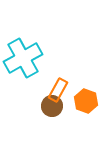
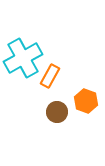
orange rectangle: moved 8 px left, 14 px up
brown circle: moved 5 px right, 6 px down
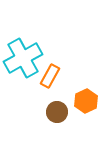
orange hexagon: rotated 15 degrees clockwise
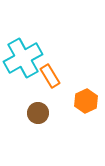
orange rectangle: rotated 60 degrees counterclockwise
brown circle: moved 19 px left, 1 px down
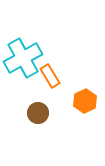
orange hexagon: moved 1 px left
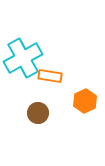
orange rectangle: rotated 50 degrees counterclockwise
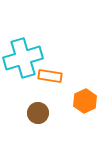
cyan cross: rotated 12 degrees clockwise
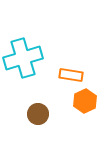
orange rectangle: moved 21 px right, 1 px up
brown circle: moved 1 px down
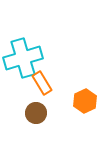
orange rectangle: moved 29 px left, 8 px down; rotated 50 degrees clockwise
brown circle: moved 2 px left, 1 px up
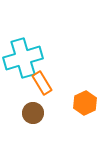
orange hexagon: moved 2 px down
brown circle: moved 3 px left
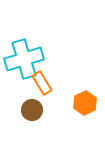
cyan cross: moved 1 px right, 1 px down
brown circle: moved 1 px left, 3 px up
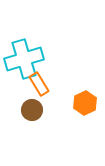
orange rectangle: moved 3 px left, 1 px down
